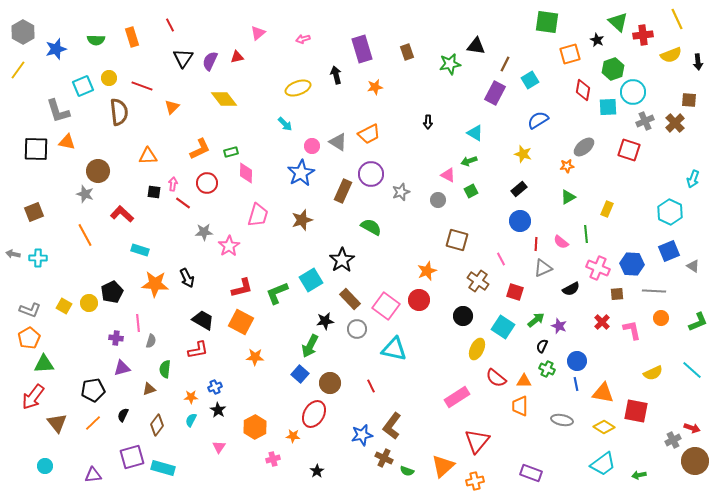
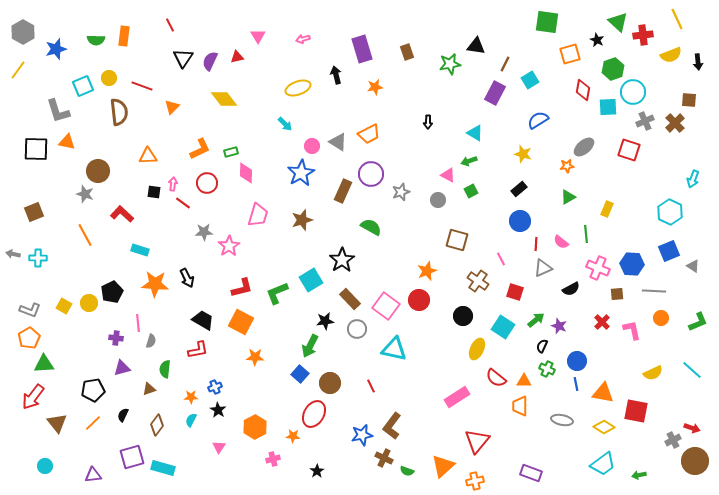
pink triangle at (258, 33): moved 3 px down; rotated 21 degrees counterclockwise
orange rectangle at (132, 37): moved 8 px left, 1 px up; rotated 24 degrees clockwise
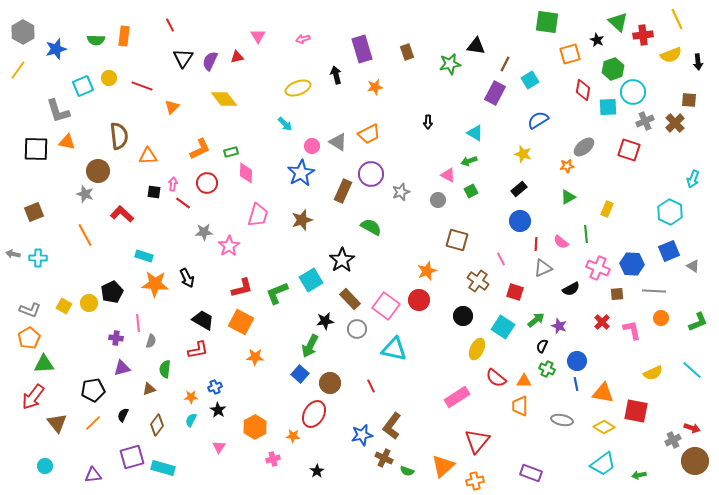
brown semicircle at (119, 112): moved 24 px down
cyan rectangle at (140, 250): moved 4 px right, 6 px down
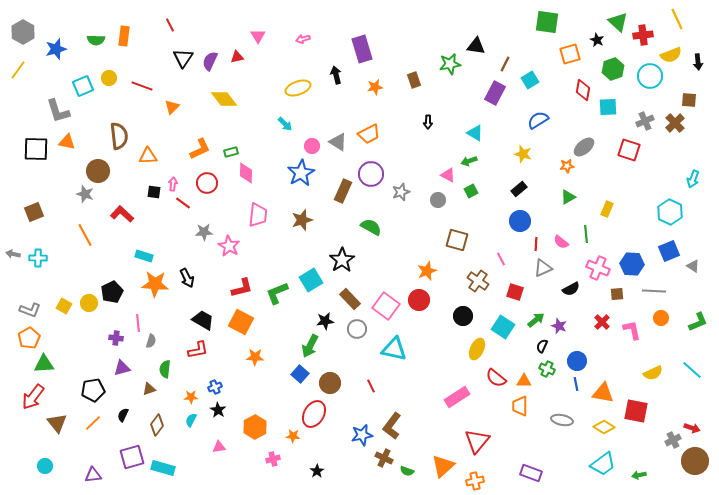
brown rectangle at (407, 52): moved 7 px right, 28 px down
cyan circle at (633, 92): moved 17 px right, 16 px up
pink trapezoid at (258, 215): rotated 10 degrees counterclockwise
pink star at (229, 246): rotated 10 degrees counterclockwise
pink triangle at (219, 447): rotated 48 degrees clockwise
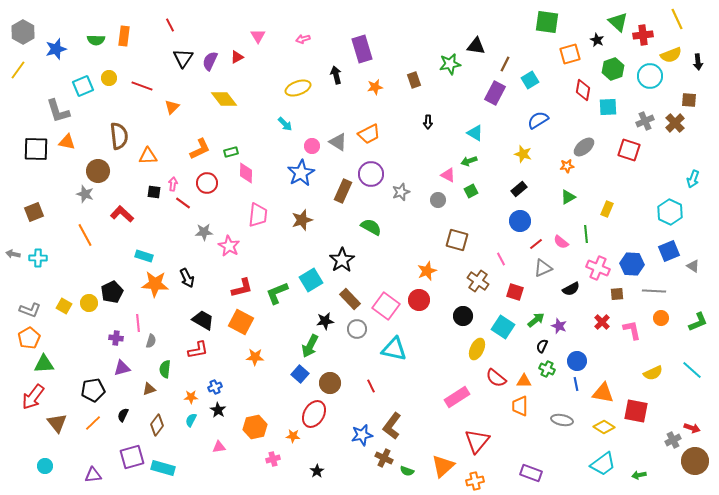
red triangle at (237, 57): rotated 16 degrees counterclockwise
red line at (536, 244): rotated 48 degrees clockwise
orange hexagon at (255, 427): rotated 15 degrees clockwise
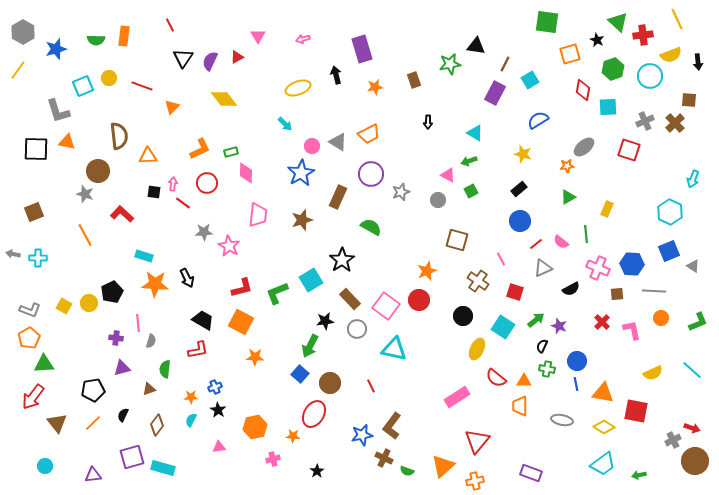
brown rectangle at (343, 191): moved 5 px left, 6 px down
green cross at (547, 369): rotated 14 degrees counterclockwise
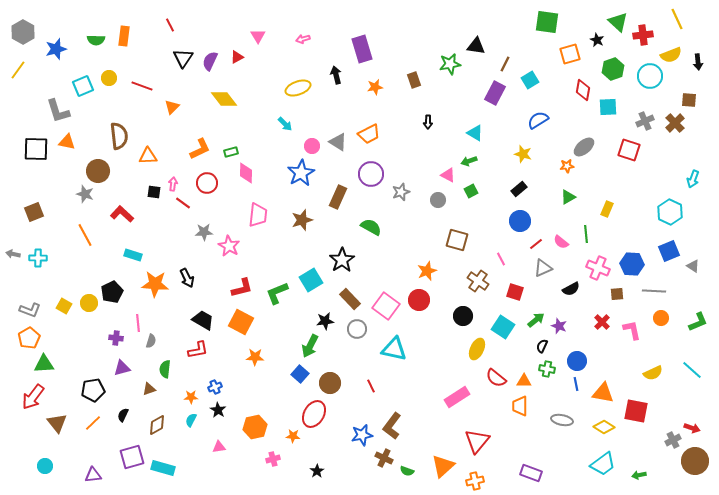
cyan rectangle at (144, 256): moved 11 px left, 1 px up
brown diamond at (157, 425): rotated 25 degrees clockwise
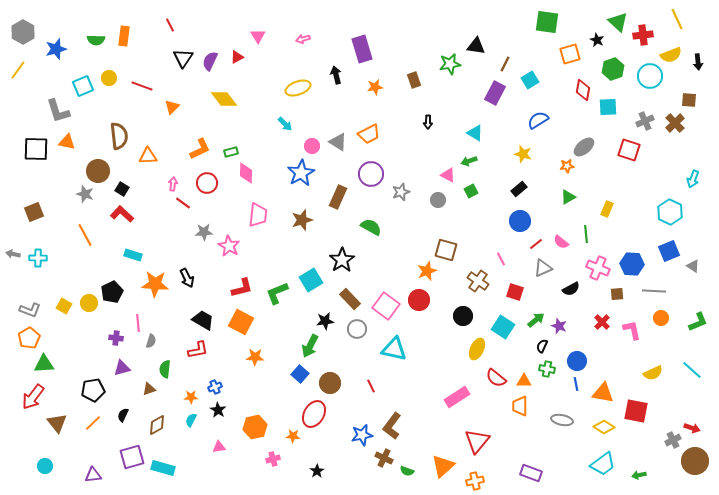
black square at (154, 192): moved 32 px left, 3 px up; rotated 24 degrees clockwise
brown square at (457, 240): moved 11 px left, 10 px down
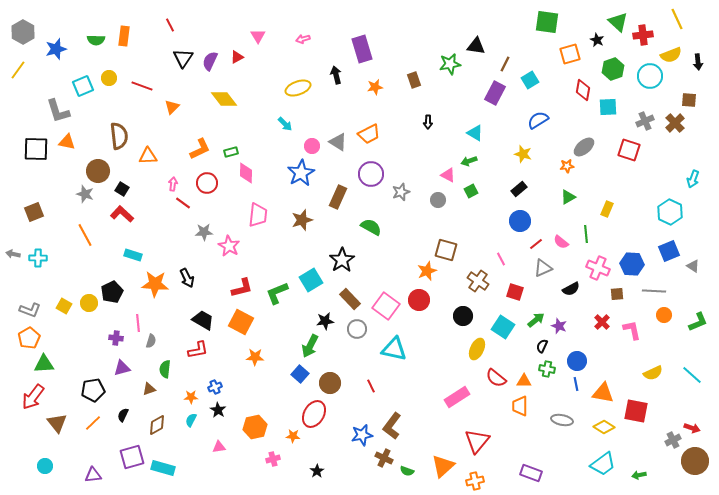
orange circle at (661, 318): moved 3 px right, 3 px up
cyan line at (692, 370): moved 5 px down
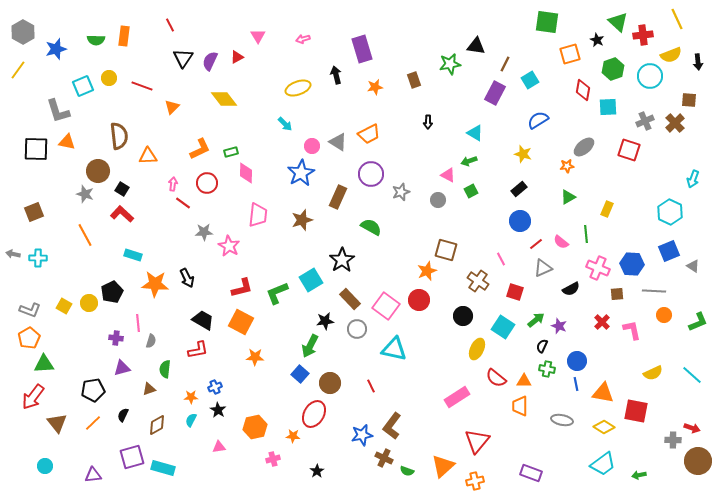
gray cross at (673, 440): rotated 28 degrees clockwise
brown circle at (695, 461): moved 3 px right
